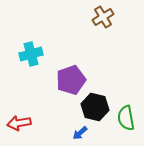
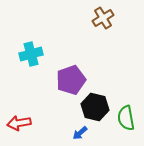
brown cross: moved 1 px down
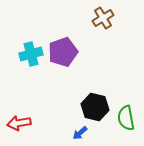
purple pentagon: moved 8 px left, 28 px up
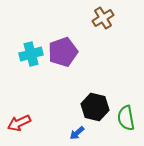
red arrow: rotated 15 degrees counterclockwise
blue arrow: moved 3 px left
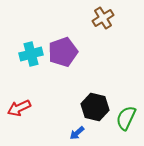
green semicircle: rotated 35 degrees clockwise
red arrow: moved 15 px up
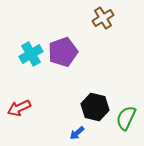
cyan cross: rotated 15 degrees counterclockwise
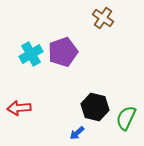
brown cross: rotated 25 degrees counterclockwise
red arrow: rotated 20 degrees clockwise
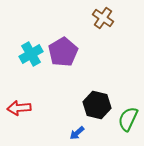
purple pentagon: rotated 12 degrees counterclockwise
black hexagon: moved 2 px right, 2 px up
green semicircle: moved 2 px right, 1 px down
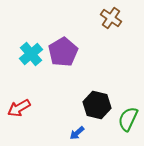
brown cross: moved 8 px right
cyan cross: rotated 10 degrees counterclockwise
red arrow: rotated 25 degrees counterclockwise
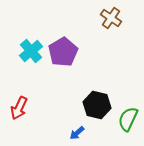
cyan cross: moved 3 px up
red arrow: rotated 35 degrees counterclockwise
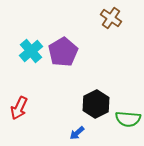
black hexagon: moved 1 px left, 1 px up; rotated 20 degrees clockwise
green semicircle: rotated 110 degrees counterclockwise
